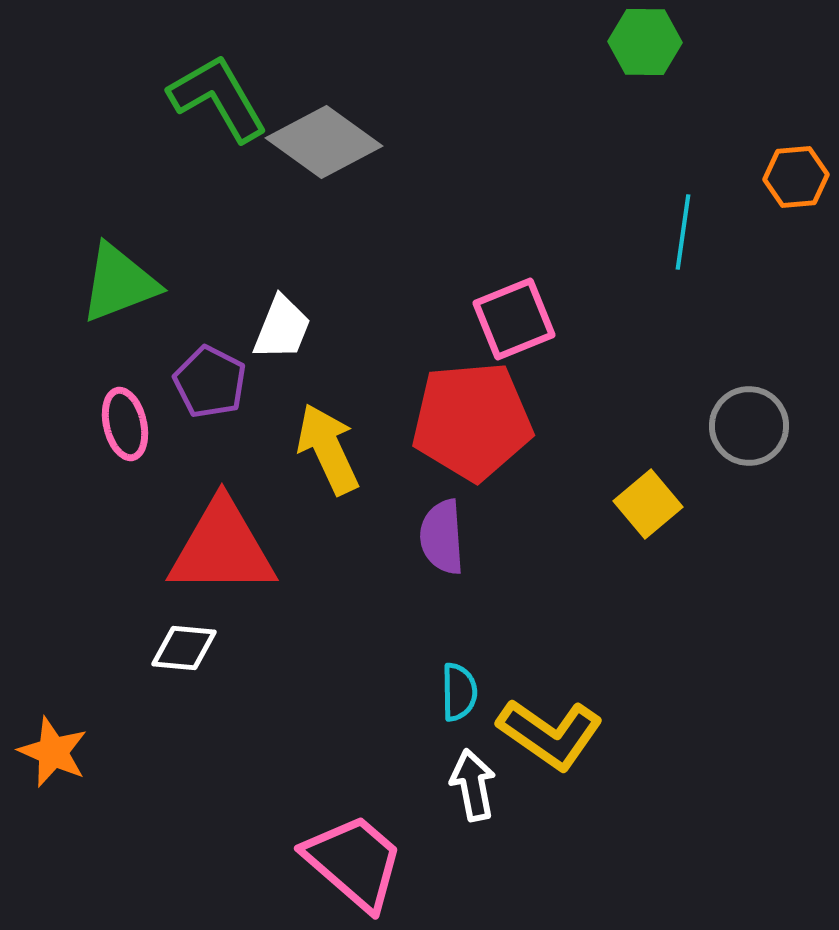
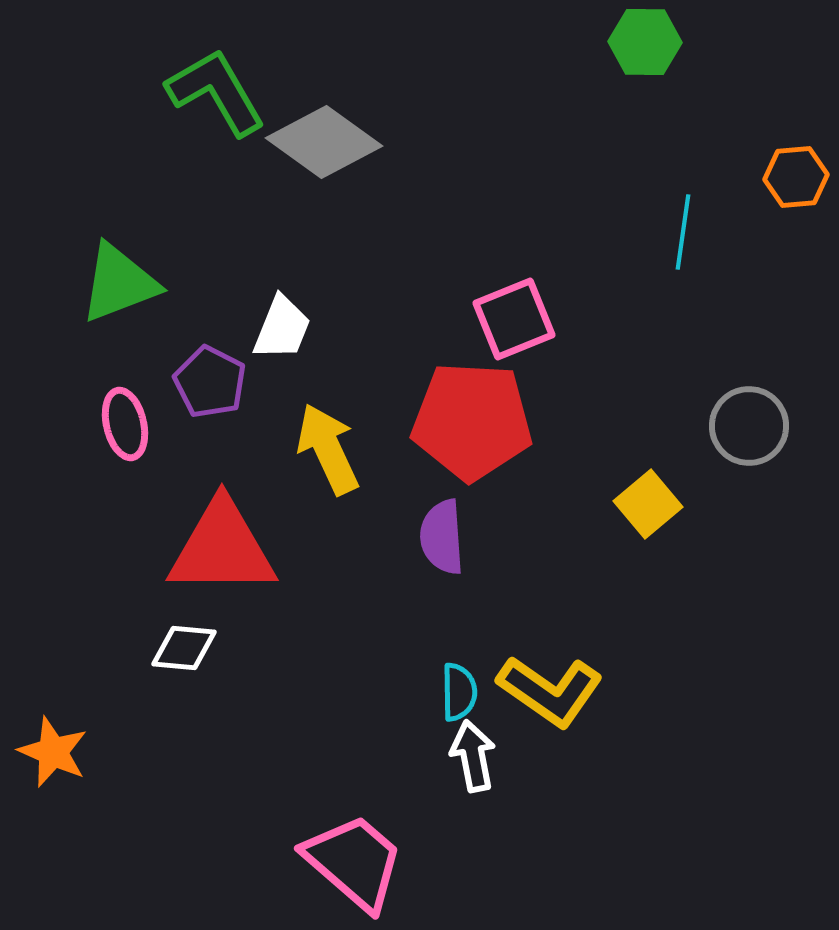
green L-shape: moved 2 px left, 6 px up
red pentagon: rotated 8 degrees clockwise
yellow L-shape: moved 43 px up
white arrow: moved 29 px up
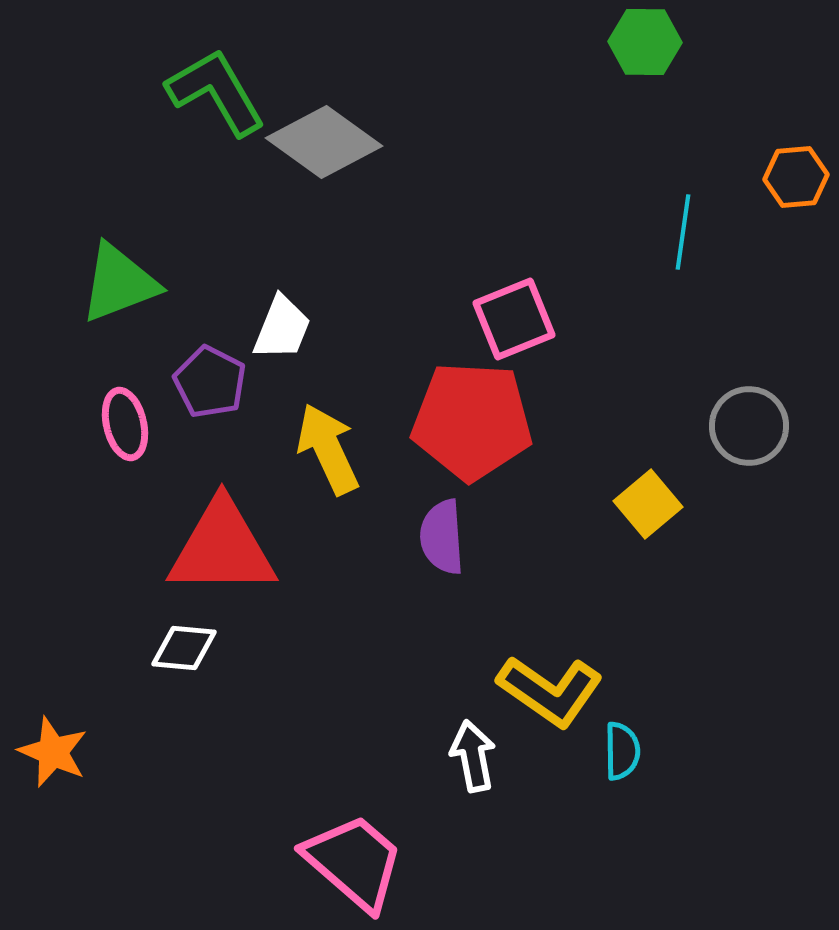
cyan semicircle: moved 163 px right, 59 px down
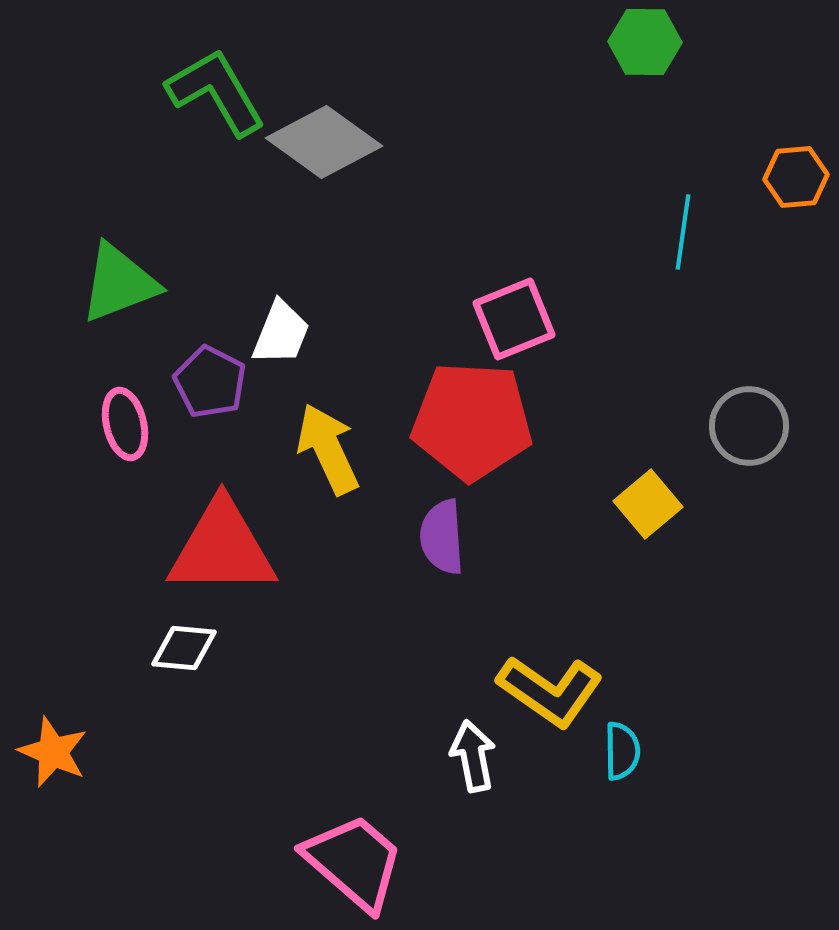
white trapezoid: moved 1 px left, 5 px down
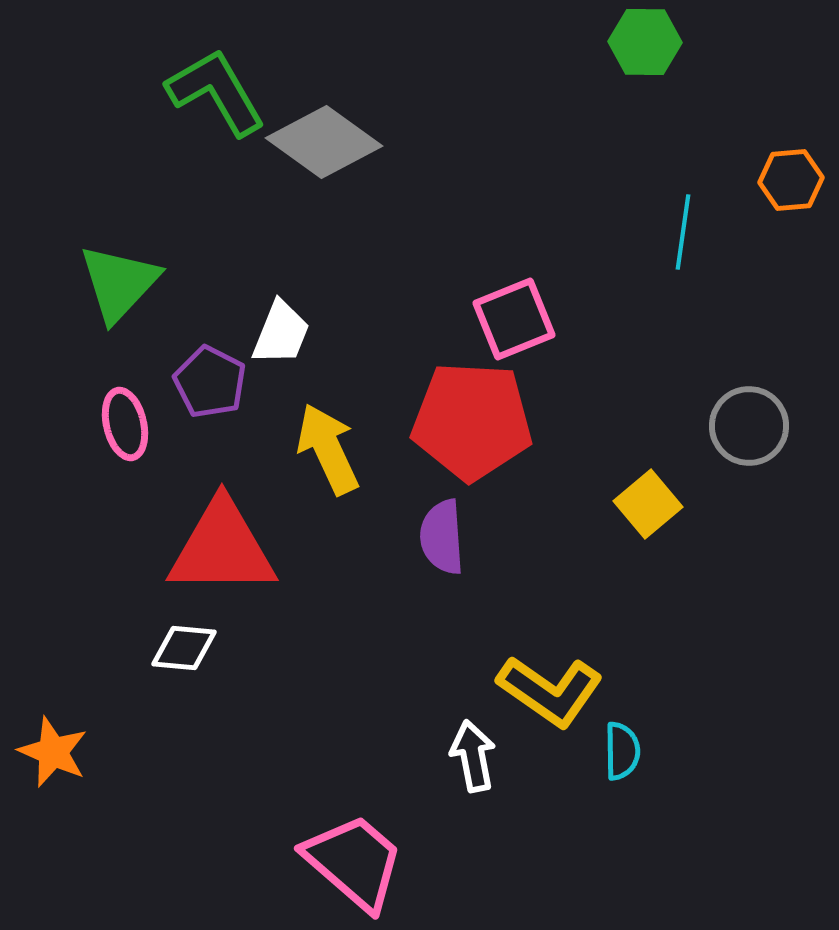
orange hexagon: moved 5 px left, 3 px down
green triangle: rotated 26 degrees counterclockwise
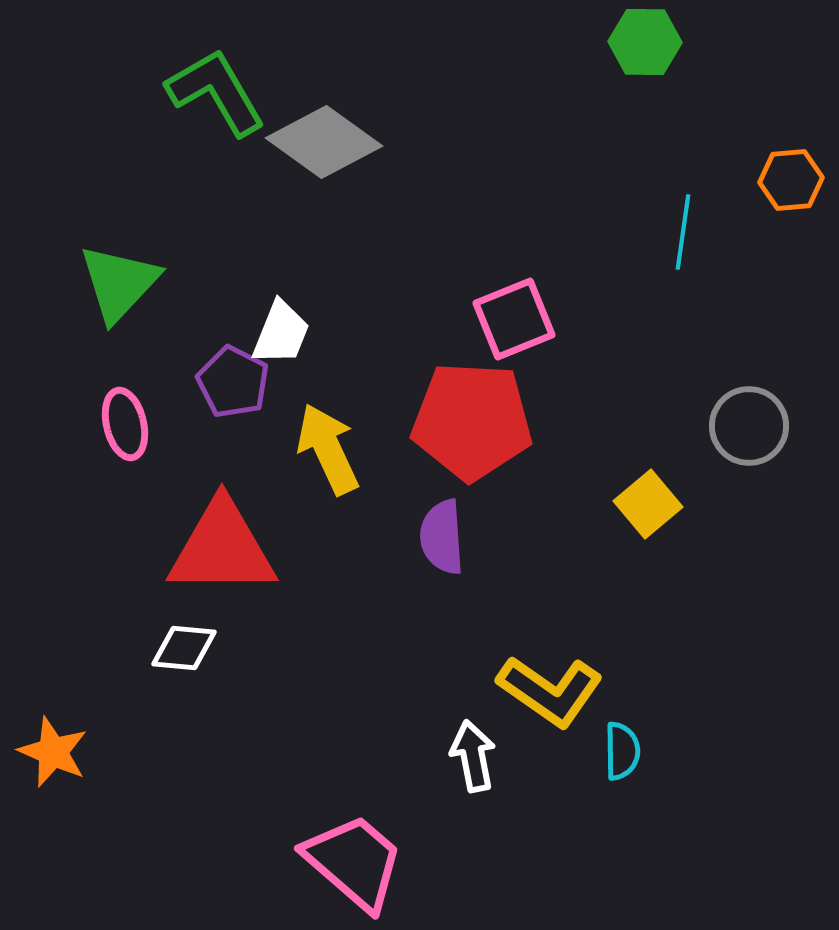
purple pentagon: moved 23 px right
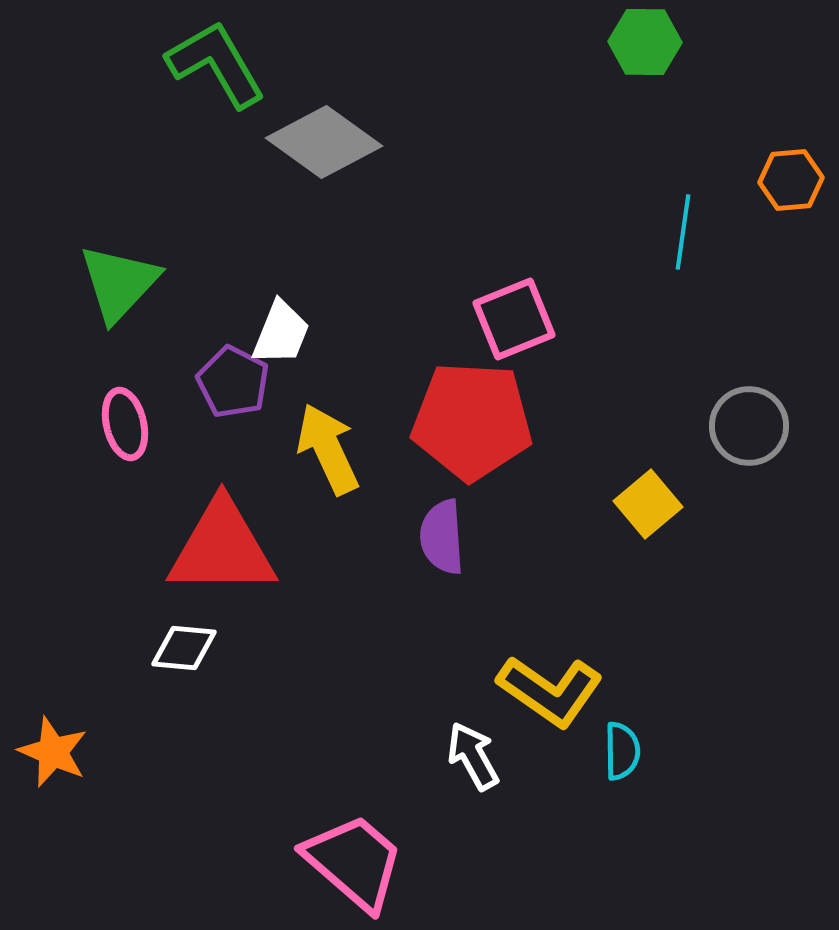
green L-shape: moved 28 px up
white arrow: rotated 18 degrees counterclockwise
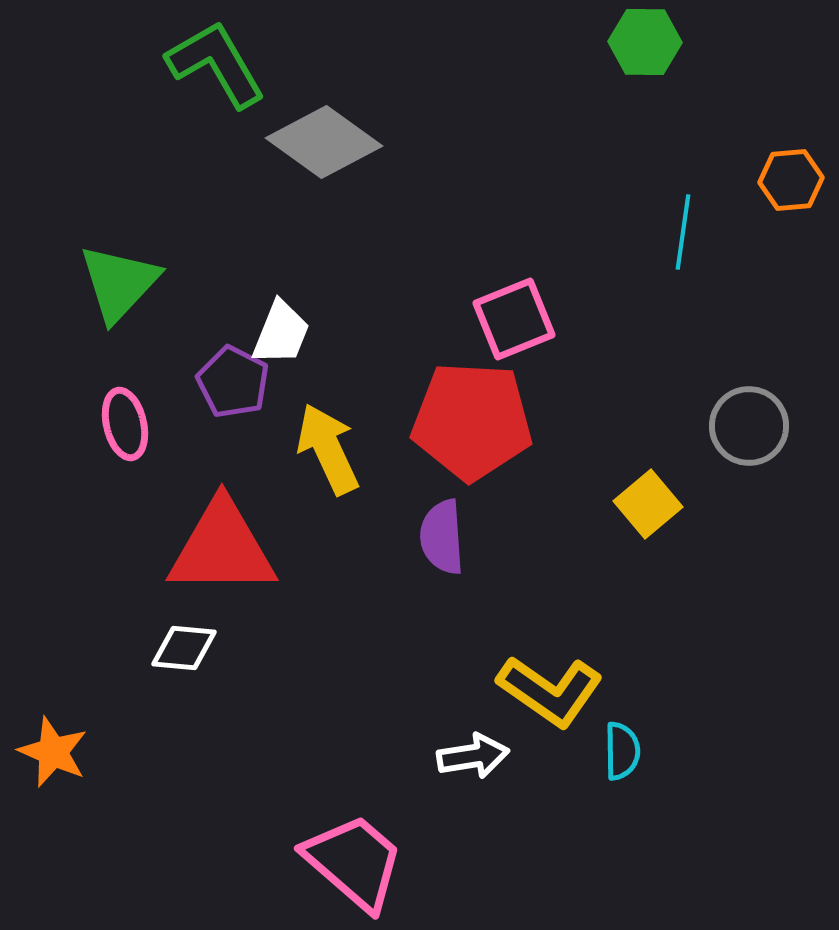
white arrow: rotated 110 degrees clockwise
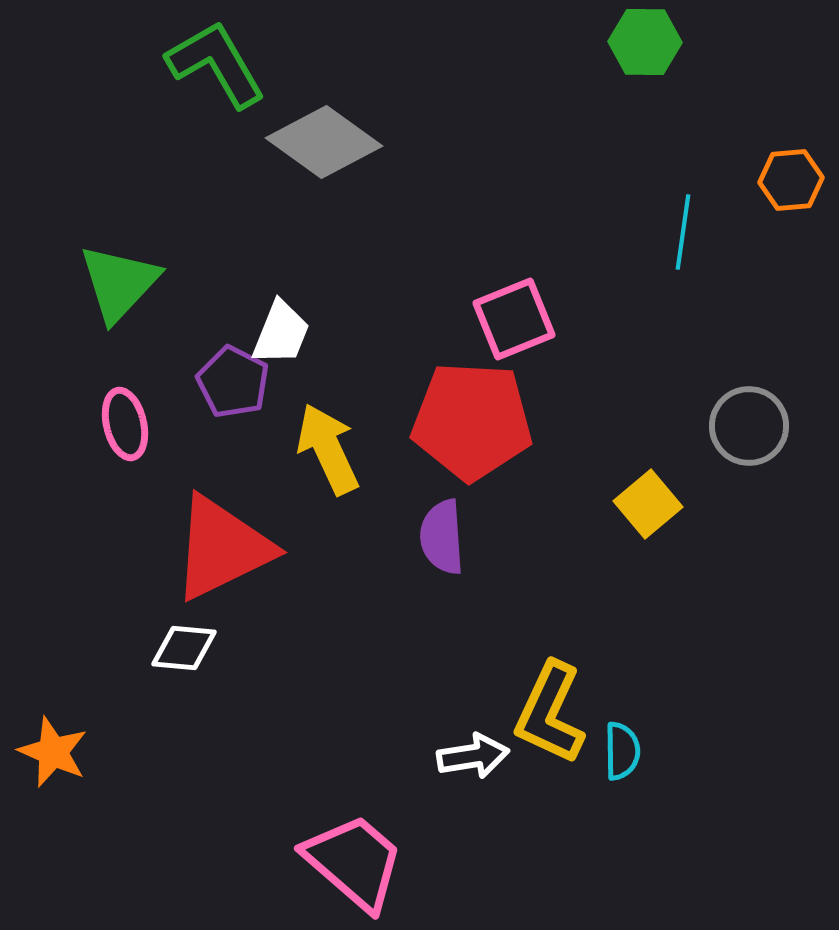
red triangle: rotated 26 degrees counterclockwise
yellow L-shape: moved 22 px down; rotated 80 degrees clockwise
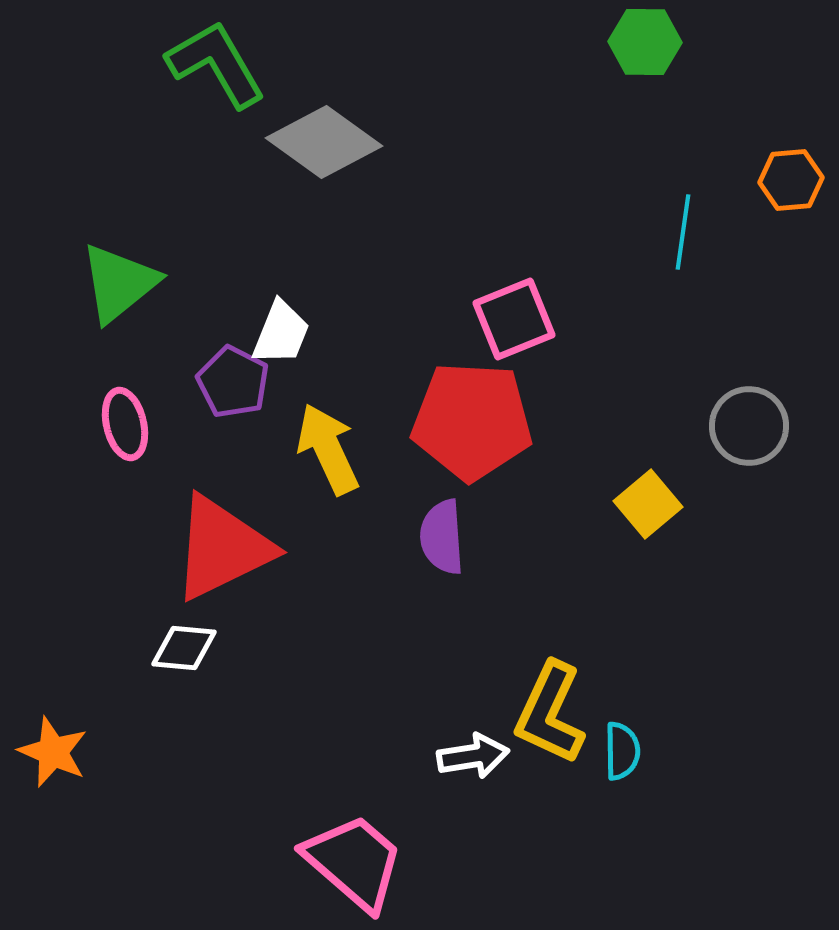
green triangle: rotated 8 degrees clockwise
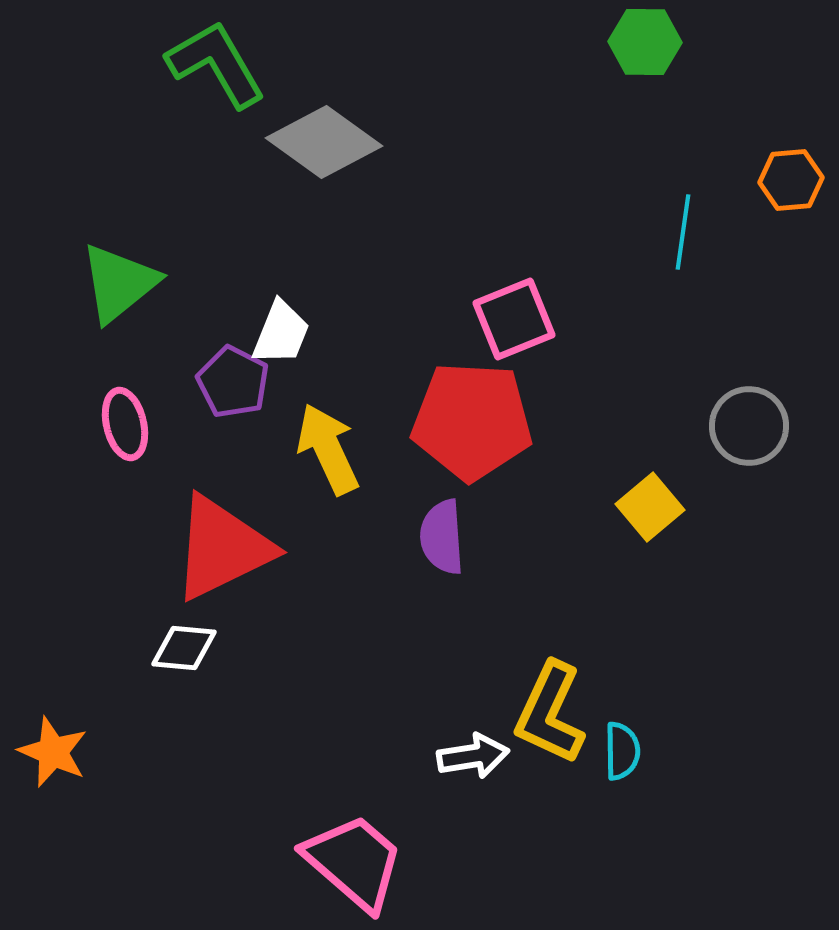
yellow square: moved 2 px right, 3 px down
